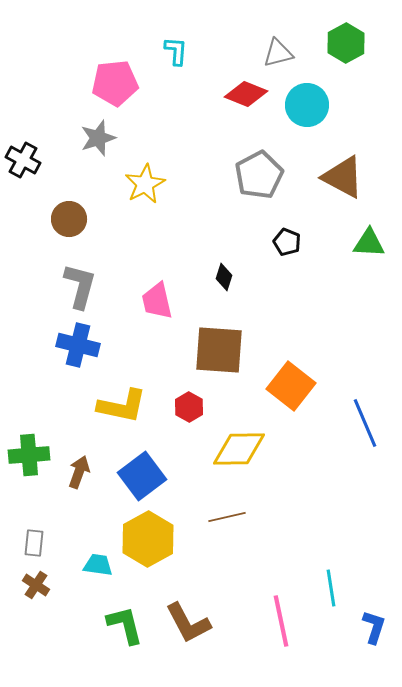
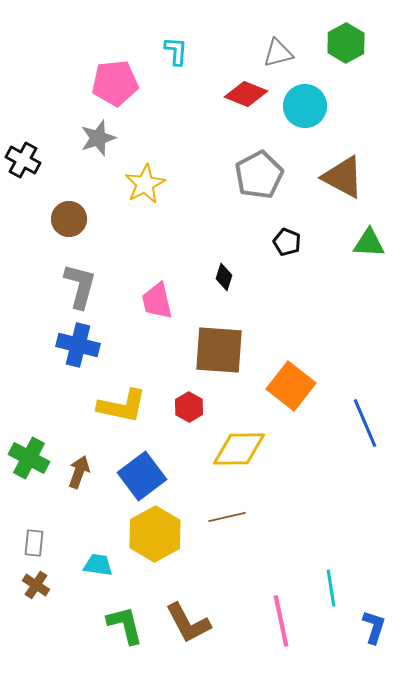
cyan circle: moved 2 px left, 1 px down
green cross: moved 3 px down; rotated 33 degrees clockwise
yellow hexagon: moved 7 px right, 5 px up
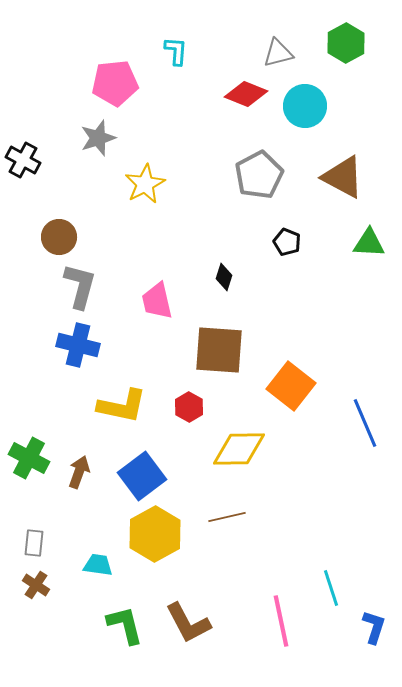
brown circle: moved 10 px left, 18 px down
cyan line: rotated 9 degrees counterclockwise
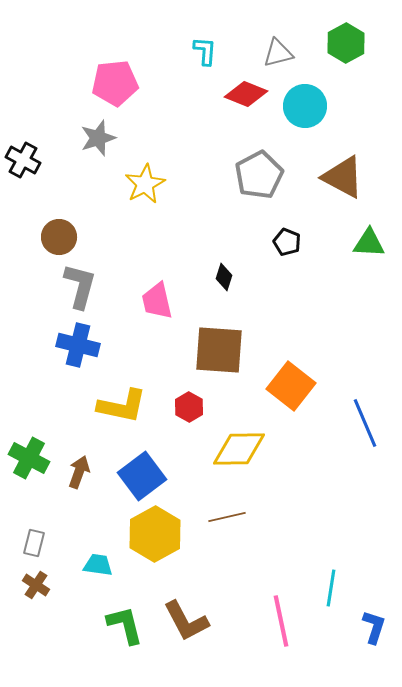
cyan L-shape: moved 29 px right
gray rectangle: rotated 8 degrees clockwise
cyan line: rotated 27 degrees clockwise
brown L-shape: moved 2 px left, 2 px up
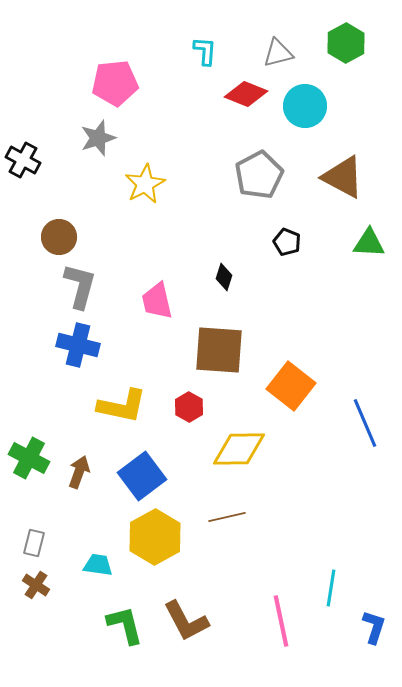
yellow hexagon: moved 3 px down
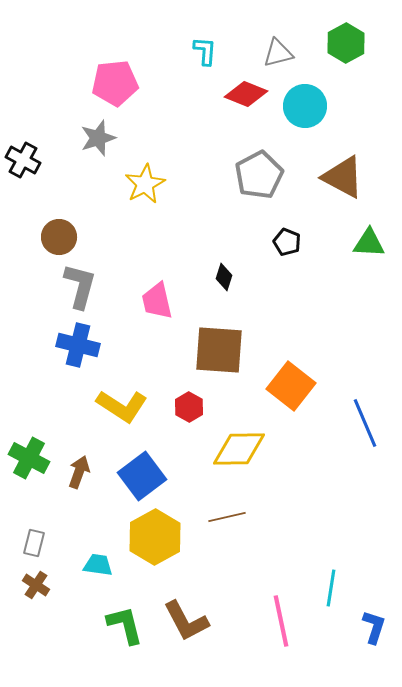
yellow L-shape: rotated 21 degrees clockwise
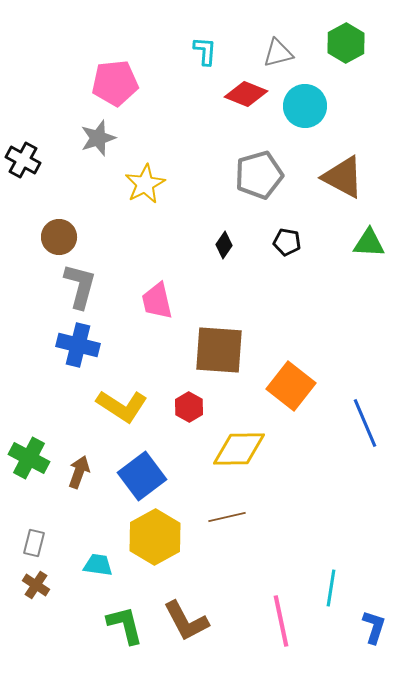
gray pentagon: rotated 12 degrees clockwise
black pentagon: rotated 12 degrees counterclockwise
black diamond: moved 32 px up; rotated 16 degrees clockwise
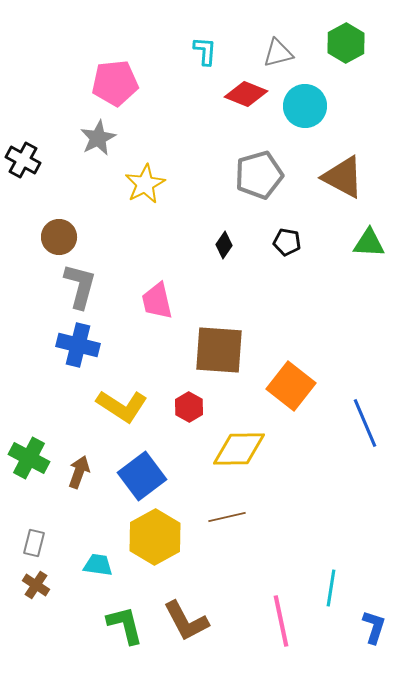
gray star: rotated 9 degrees counterclockwise
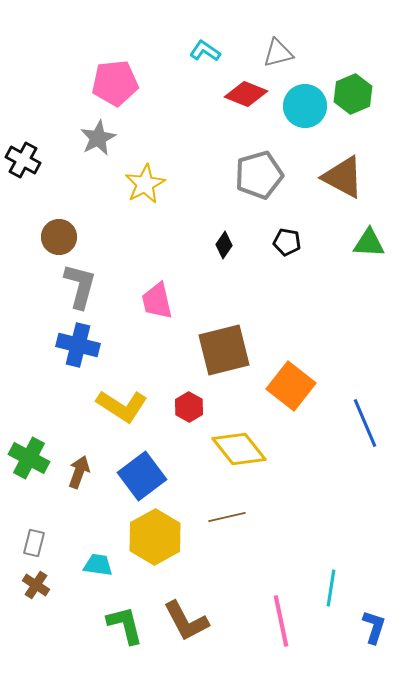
green hexagon: moved 7 px right, 51 px down; rotated 6 degrees clockwise
cyan L-shape: rotated 60 degrees counterclockwise
brown square: moved 5 px right; rotated 18 degrees counterclockwise
yellow diamond: rotated 52 degrees clockwise
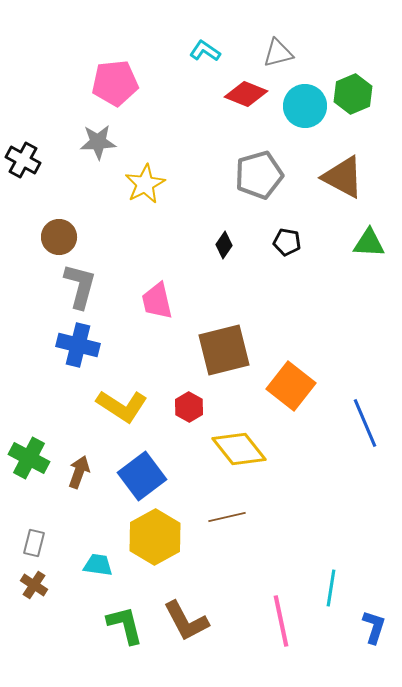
gray star: moved 4 px down; rotated 24 degrees clockwise
brown cross: moved 2 px left
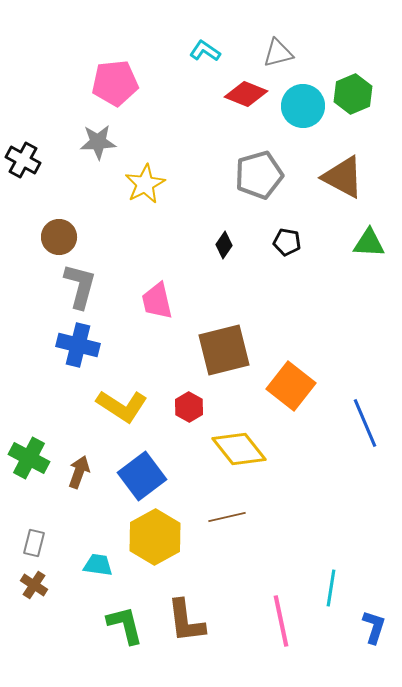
cyan circle: moved 2 px left
brown L-shape: rotated 21 degrees clockwise
